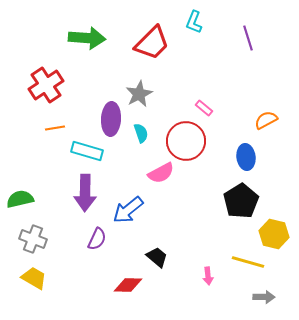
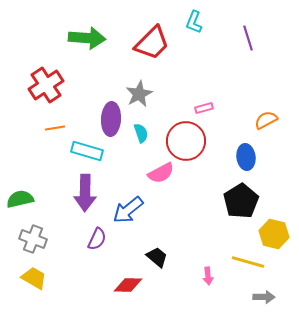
pink rectangle: rotated 54 degrees counterclockwise
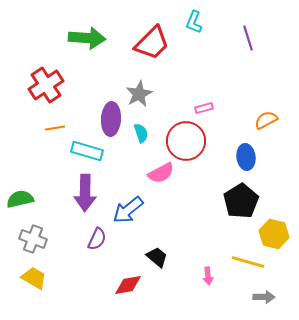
red diamond: rotated 12 degrees counterclockwise
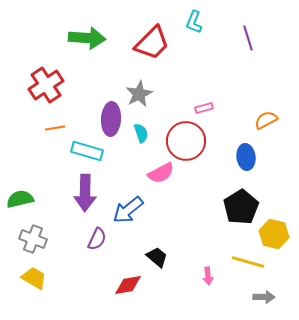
black pentagon: moved 6 px down
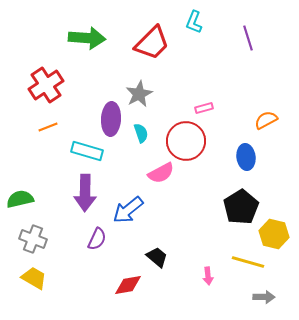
orange line: moved 7 px left, 1 px up; rotated 12 degrees counterclockwise
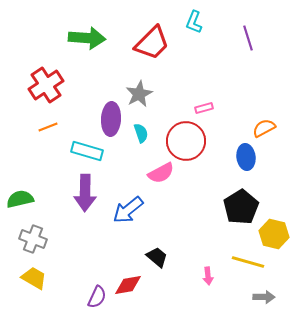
orange semicircle: moved 2 px left, 8 px down
purple semicircle: moved 58 px down
